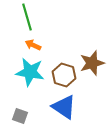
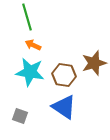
brown star: moved 2 px right
brown hexagon: rotated 10 degrees counterclockwise
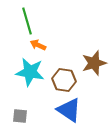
green line: moved 4 px down
orange arrow: moved 5 px right
brown hexagon: moved 5 px down
blue triangle: moved 5 px right, 3 px down
gray square: rotated 14 degrees counterclockwise
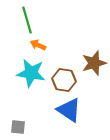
green line: moved 1 px up
cyan star: moved 1 px right, 1 px down
gray square: moved 2 px left, 11 px down
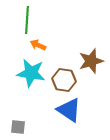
green line: rotated 20 degrees clockwise
brown star: moved 3 px left, 2 px up
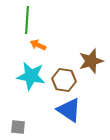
cyan star: moved 3 px down
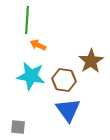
brown star: rotated 15 degrees counterclockwise
blue triangle: moved 1 px left; rotated 20 degrees clockwise
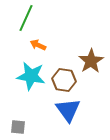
green line: moved 1 px left, 2 px up; rotated 20 degrees clockwise
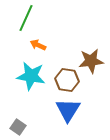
brown star: rotated 25 degrees clockwise
brown hexagon: moved 3 px right
blue triangle: rotated 8 degrees clockwise
gray square: rotated 28 degrees clockwise
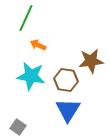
brown hexagon: moved 1 px left
